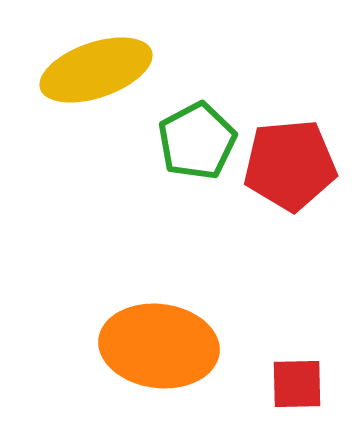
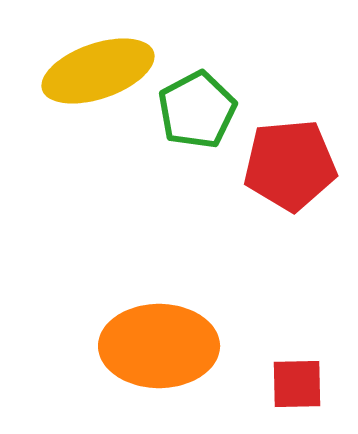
yellow ellipse: moved 2 px right, 1 px down
green pentagon: moved 31 px up
orange ellipse: rotated 7 degrees counterclockwise
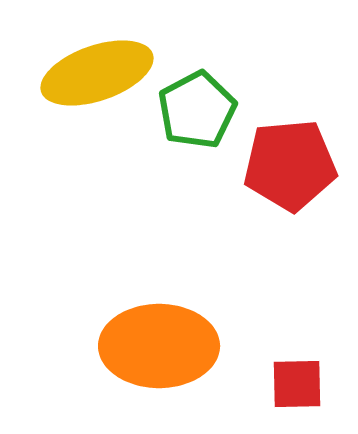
yellow ellipse: moved 1 px left, 2 px down
